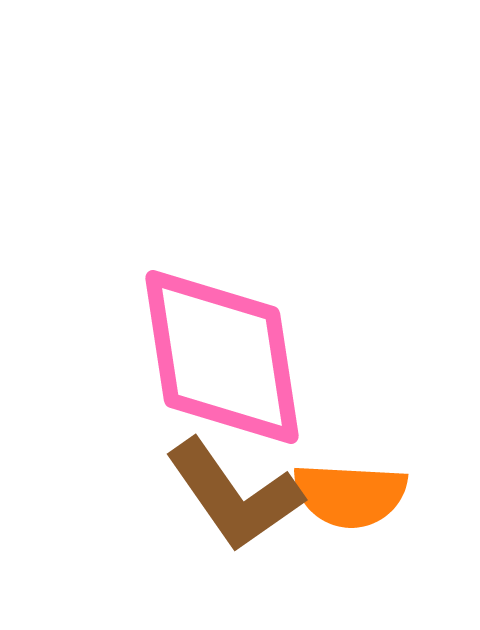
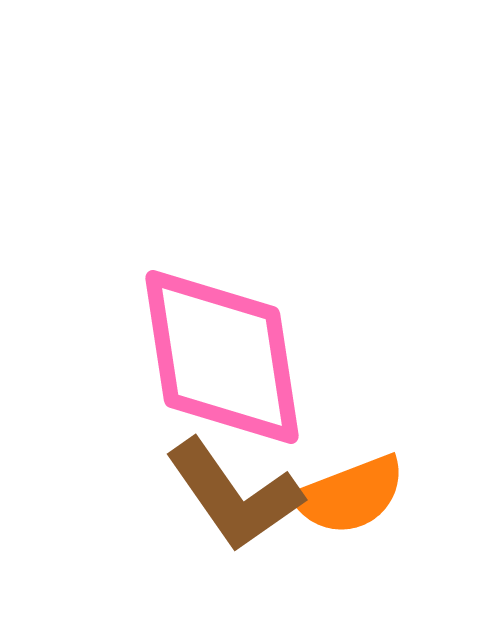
orange semicircle: rotated 24 degrees counterclockwise
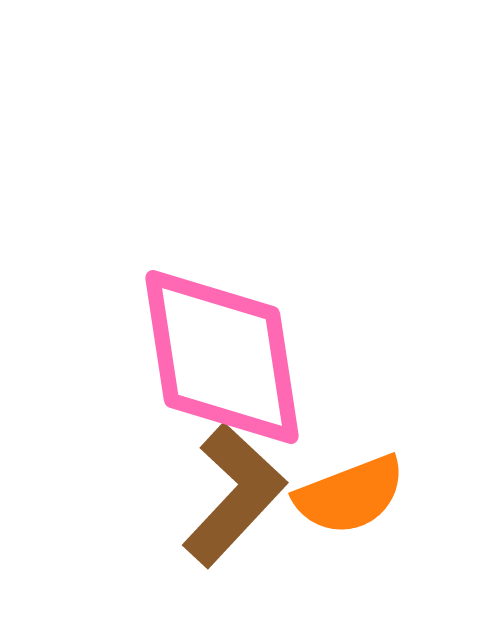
brown L-shape: rotated 102 degrees counterclockwise
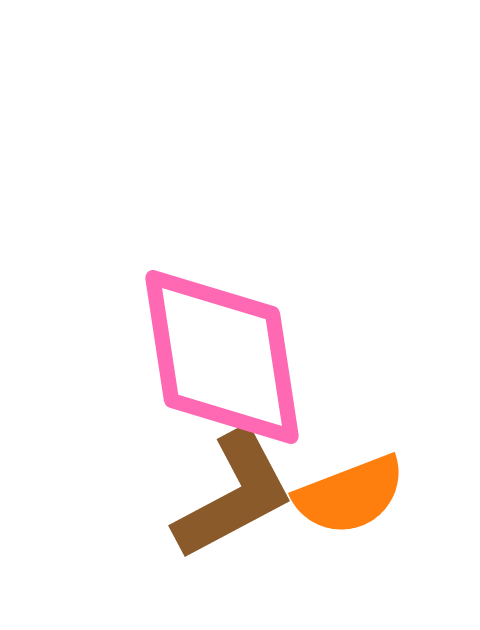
brown L-shape: rotated 19 degrees clockwise
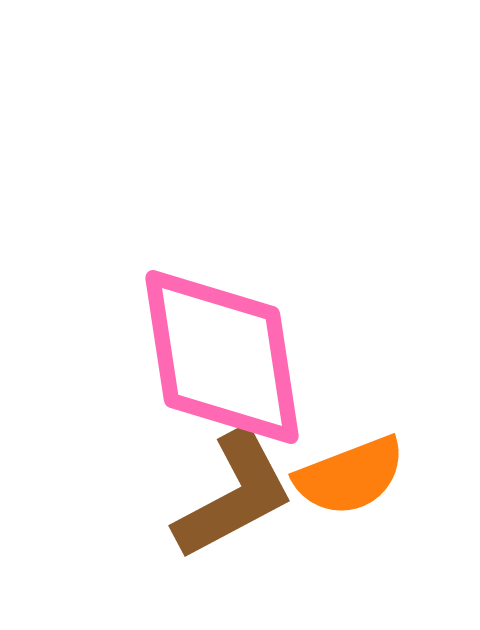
orange semicircle: moved 19 px up
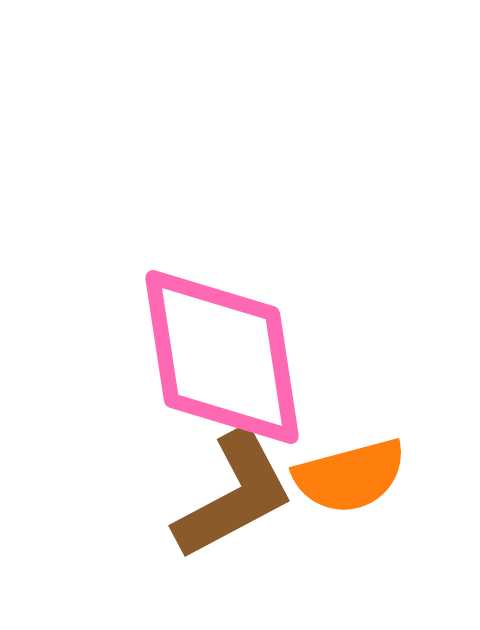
orange semicircle: rotated 6 degrees clockwise
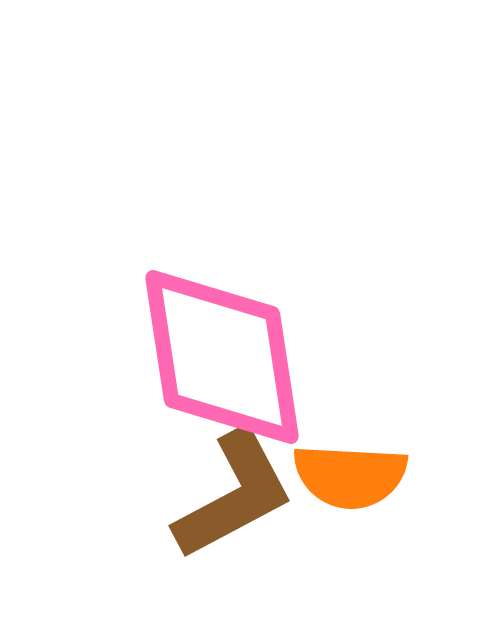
orange semicircle: rotated 18 degrees clockwise
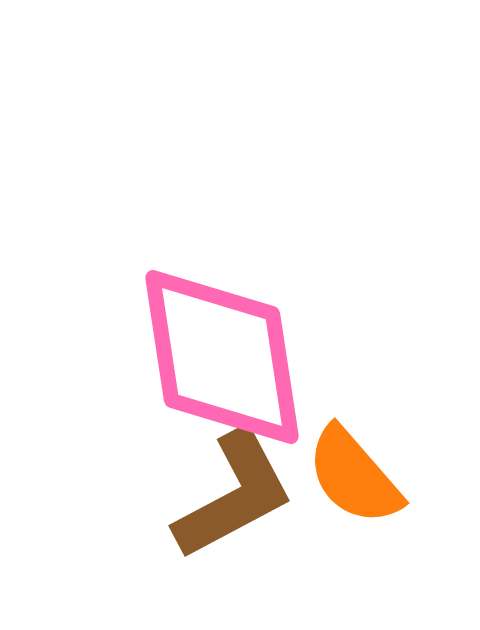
orange semicircle: moved 4 px right; rotated 46 degrees clockwise
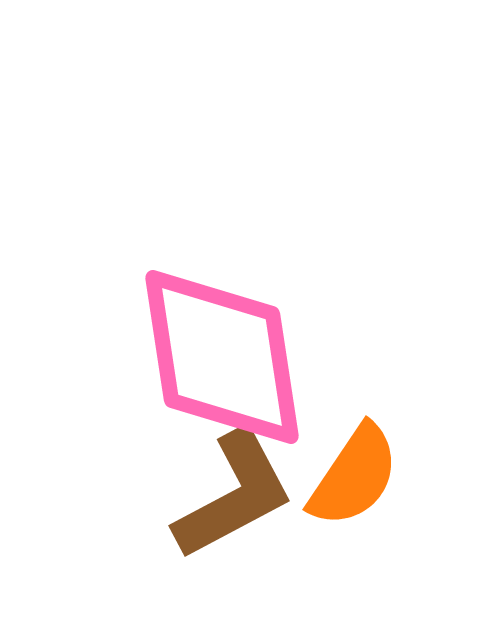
orange semicircle: rotated 105 degrees counterclockwise
